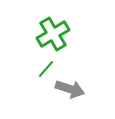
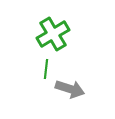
green line: rotated 36 degrees counterclockwise
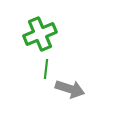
green cross: moved 13 px left; rotated 8 degrees clockwise
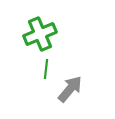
gray arrow: rotated 68 degrees counterclockwise
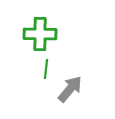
green cross: rotated 24 degrees clockwise
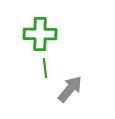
green line: moved 1 px left, 1 px up; rotated 12 degrees counterclockwise
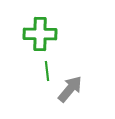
green line: moved 2 px right, 3 px down
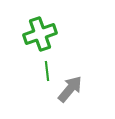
green cross: rotated 20 degrees counterclockwise
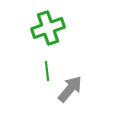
green cross: moved 8 px right, 6 px up
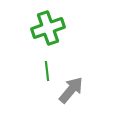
gray arrow: moved 1 px right, 1 px down
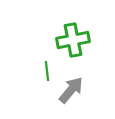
green cross: moved 25 px right, 12 px down; rotated 8 degrees clockwise
